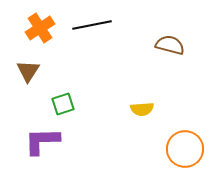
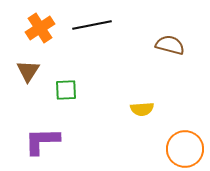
green square: moved 3 px right, 14 px up; rotated 15 degrees clockwise
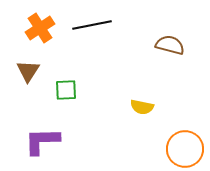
yellow semicircle: moved 2 px up; rotated 15 degrees clockwise
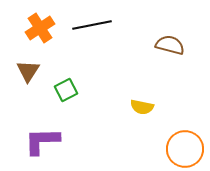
green square: rotated 25 degrees counterclockwise
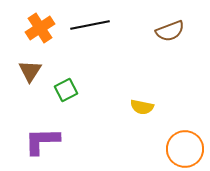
black line: moved 2 px left
brown semicircle: moved 14 px up; rotated 144 degrees clockwise
brown triangle: moved 2 px right
